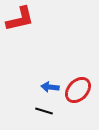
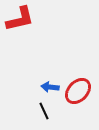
red ellipse: moved 1 px down
black line: rotated 48 degrees clockwise
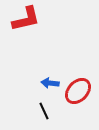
red L-shape: moved 6 px right
blue arrow: moved 4 px up
